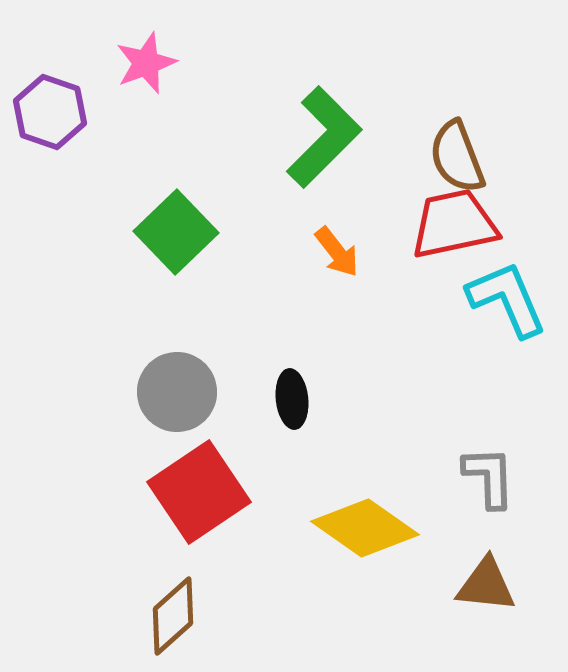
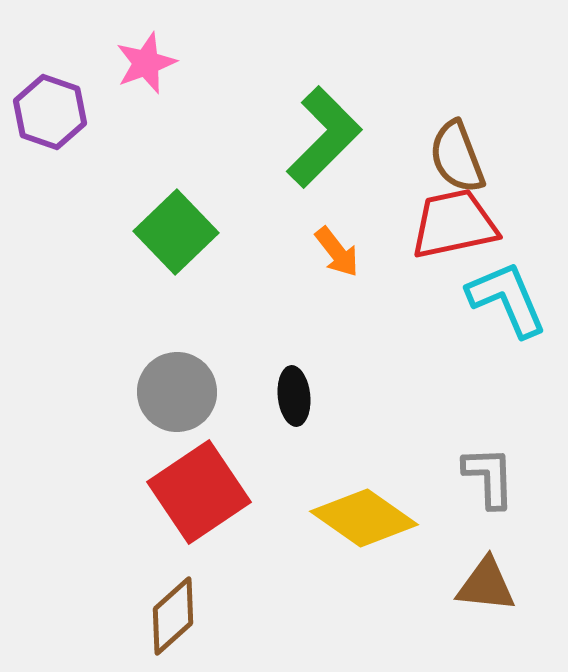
black ellipse: moved 2 px right, 3 px up
yellow diamond: moved 1 px left, 10 px up
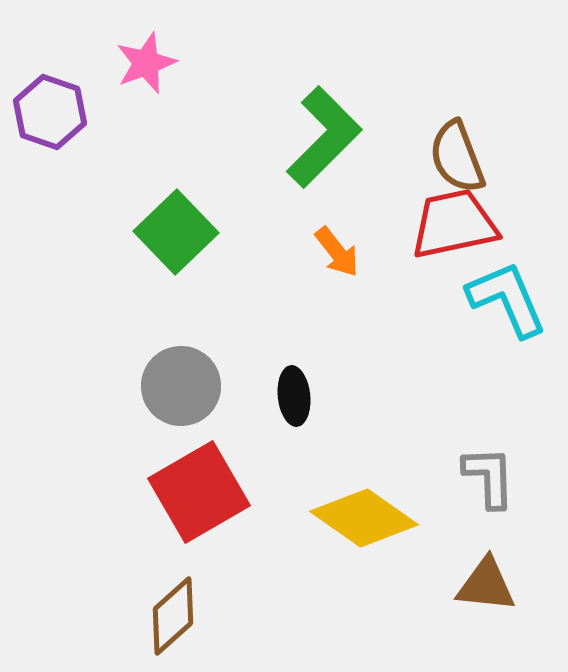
gray circle: moved 4 px right, 6 px up
red square: rotated 4 degrees clockwise
